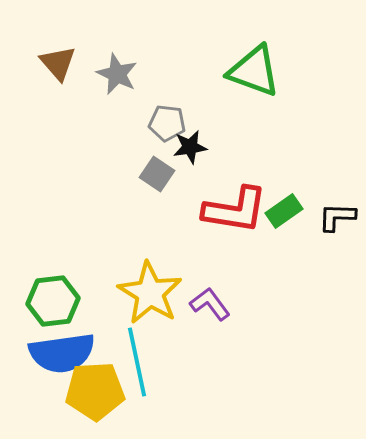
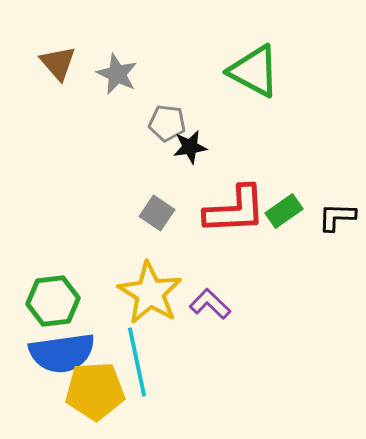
green triangle: rotated 8 degrees clockwise
gray square: moved 39 px down
red L-shape: rotated 12 degrees counterclockwise
purple L-shape: rotated 9 degrees counterclockwise
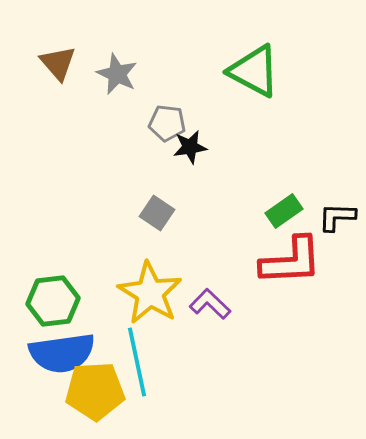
red L-shape: moved 56 px right, 51 px down
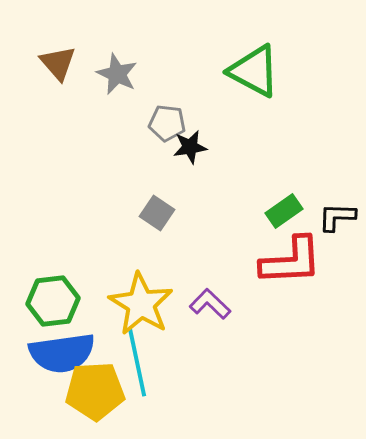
yellow star: moved 9 px left, 11 px down
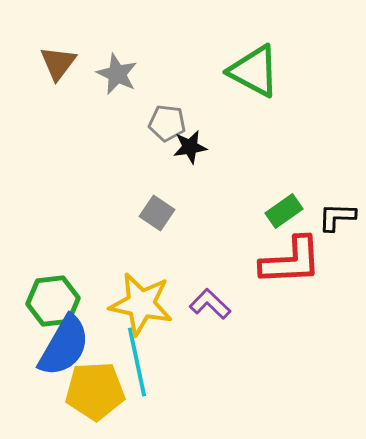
brown triangle: rotated 18 degrees clockwise
yellow star: rotated 20 degrees counterclockwise
blue semicircle: moved 2 px right, 7 px up; rotated 52 degrees counterclockwise
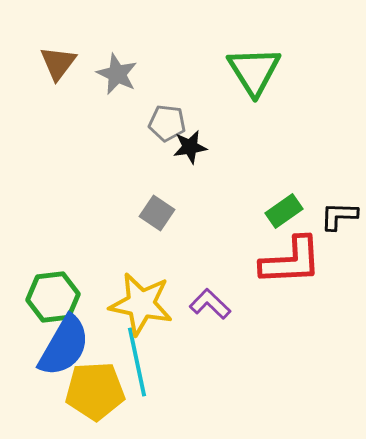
green triangle: rotated 30 degrees clockwise
black L-shape: moved 2 px right, 1 px up
green hexagon: moved 4 px up
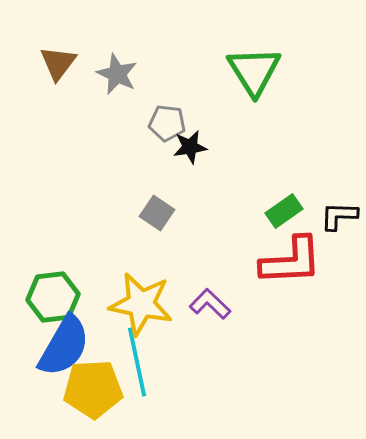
yellow pentagon: moved 2 px left, 2 px up
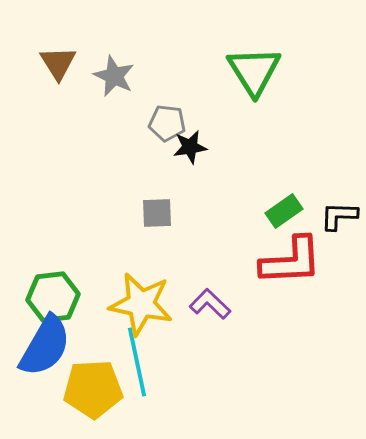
brown triangle: rotated 9 degrees counterclockwise
gray star: moved 3 px left, 2 px down
gray square: rotated 36 degrees counterclockwise
blue semicircle: moved 19 px left
